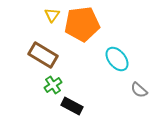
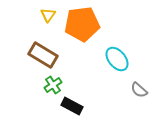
yellow triangle: moved 4 px left
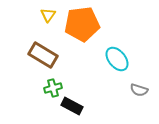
green cross: moved 3 px down; rotated 18 degrees clockwise
gray semicircle: rotated 24 degrees counterclockwise
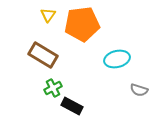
cyan ellipse: rotated 65 degrees counterclockwise
green cross: rotated 12 degrees counterclockwise
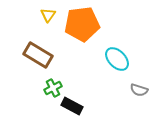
brown rectangle: moved 5 px left
cyan ellipse: rotated 60 degrees clockwise
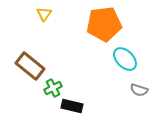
yellow triangle: moved 4 px left, 1 px up
orange pentagon: moved 22 px right
brown rectangle: moved 8 px left, 11 px down; rotated 8 degrees clockwise
cyan ellipse: moved 8 px right
black rectangle: rotated 15 degrees counterclockwise
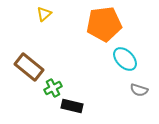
yellow triangle: rotated 14 degrees clockwise
brown rectangle: moved 1 px left, 1 px down
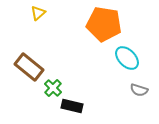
yellow triangle: moved 6 px left, 1 px up
orange pentagon: rotated 16 degrees clockwise
cyan ellipse: moved 2 px right, 1 px up
green cross: rotated 18 degrees counterclockwise
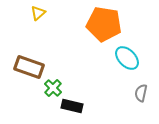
brown rectangle: rotated 20 degrees counterclockwise
gray semicircle: moved 2 px right, 3 px down; rotated 84 degrees clockwise
